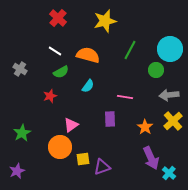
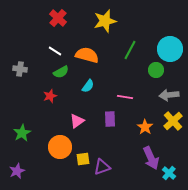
orange semicircle: moved 1 px left
gray cross: rotated 24 degrees counterclockwise
pink triangle: moved 6 px right, 4 px up
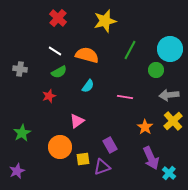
green semicircle: moved 2 px left
red star: moved 1 px left
purple rectangle: moved 26 px down; rotated 28 degrees counterclockwise
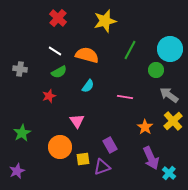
gray arrow: rotated 42 degrees clockwise
pink triangle: rotated 28 degrees counterclockwise
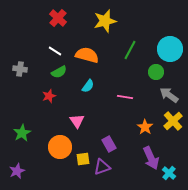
green circle: moved 2 px down
purple rectangle: moved 1 px left, 1 px up
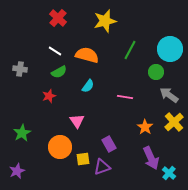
yellow cross: moved 1 px right, 1 px down
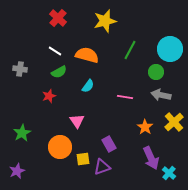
gray arrow: moved 8 px left; rotated 24 degrees counterclockwise
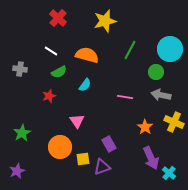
white line: moved 4 px left
cyan semicircle: moved 3 px left, 1 px up
yellow cross: rotated 24 degrees counterclockwise
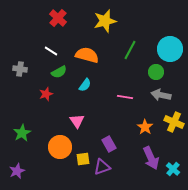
red star: moved 3 px left, 2 px up
cyan cross: moved 4 px right, 4 px up
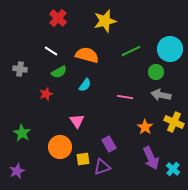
green line: moved 1 px right, 1 px down; rotated 36 degrees clockwise
green star: rotated 12 degrees counterclockwise
